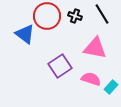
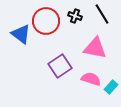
red circle: moved 1 px left, 5 px down
blue triangle: moved 4 px left
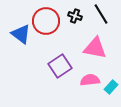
black line: moved 1 px left
pink semicircle: moved 1 px left, 1 px down; rotated 24 degrees counterclockwise
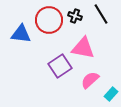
red circle: moved 3 px right, 1 px up
blue triangle: rotated 30 degrees counterclockwise
pink triangle: moved 12 px left
pink semicircle: rotated 36 degrees counterclockwise
cyan rectangle: moved 7 px down
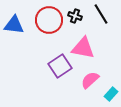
blue triangle: moved 7 px left, 9 px up
